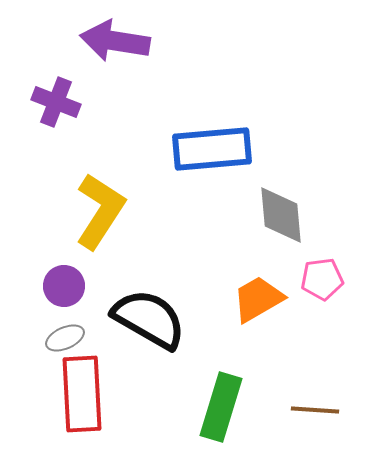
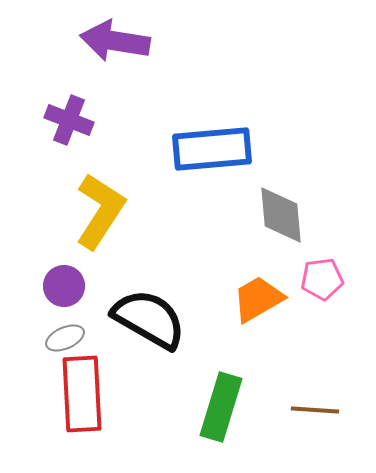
purple cross: moved 13 px right, 18 px down
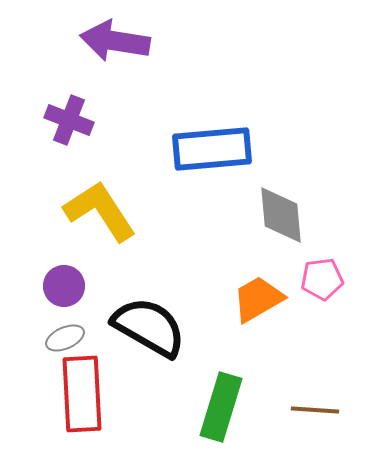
yellow L-shape: rotated 66 degrees counterclockwise
black semicircle: moved 8 px down
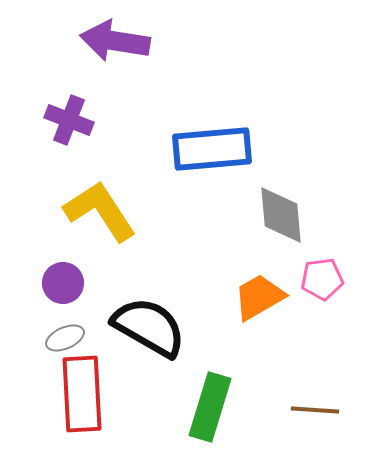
purple circle: moved 1 px left, 3 px up
orange trapezoid: moved 1 px right, 2 px up
green rectangle: moved 11 px left
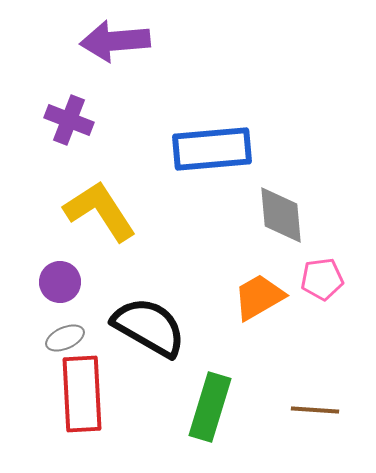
purple arrow: rotated 14 degrees counterclockwise
purple circle: moved 3 px left, 1 px up
